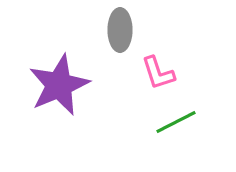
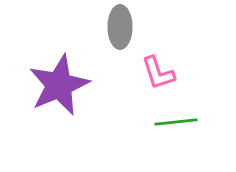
gray ellipse: moved 3 px up
green line: rotated 21 degrees clockwise
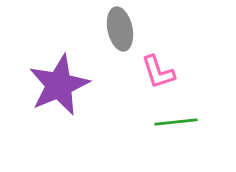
gray ellipse: moved 2 px down; rotated 12 degrees counterclockwise
pink L-shape: moved 1 px up
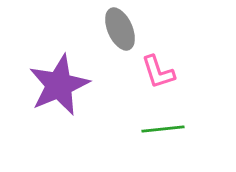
gray ellipse: rotated 12 degrees counterclockwise
green line: moved 13 px left, 7 px down
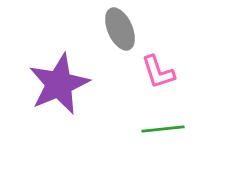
purple star: moved 1 px up
